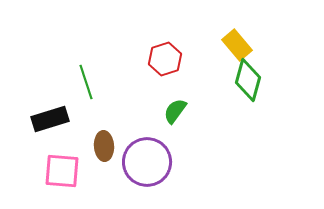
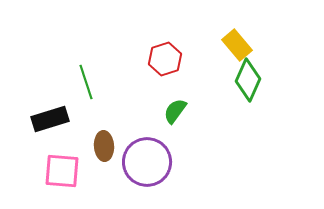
green diamond: rotated 9 degrees clockwise
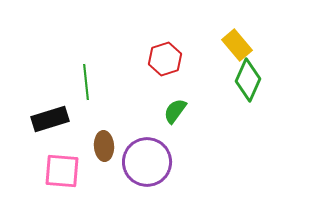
green line: rotated 12 degrees clockwise
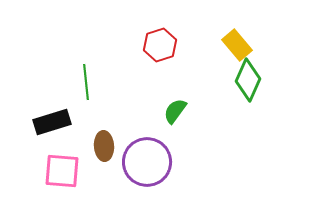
red hexagon: moved 5 px left, 14 px up
black rectangle: moved 2 px right, 3 px down
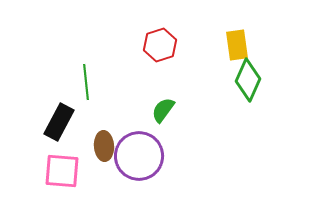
yellow rectangle: rotated 32 degrees clockwise
green semicircle: moved 12 px left, 1 px up
black rectangle: moved 7 px right; rotated 45 degrees counterclockwise
purple circle: moved 8 px left, 6 px up
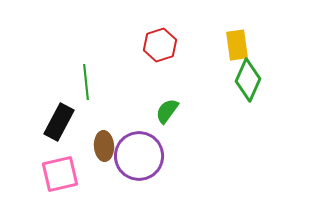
green semicircle: moved 4 px right, 1 px down
pink square: moved 2 px left, 3 px down; rotated 18 degrees counterclockwise
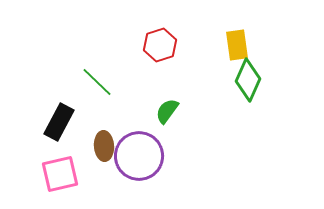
green line: moved 11 px right; rotated 40 degrees counterclockwise
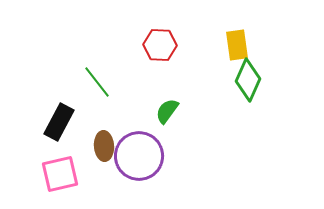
red hexagon: rotated 20 degrees clockwise
green line: rotated 8 degrees clockwise
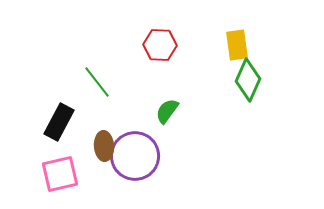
purple circle: moved 4 px left
